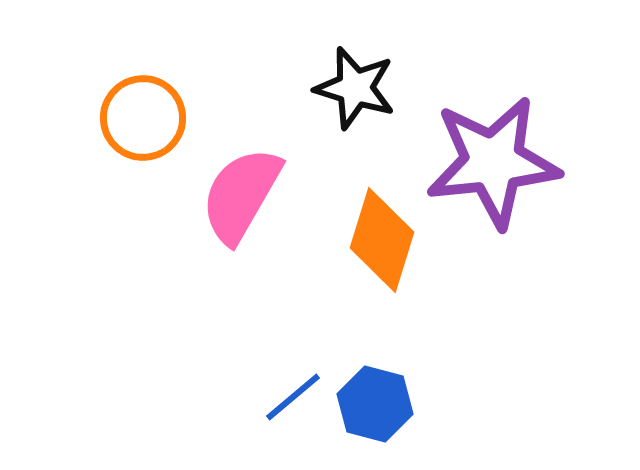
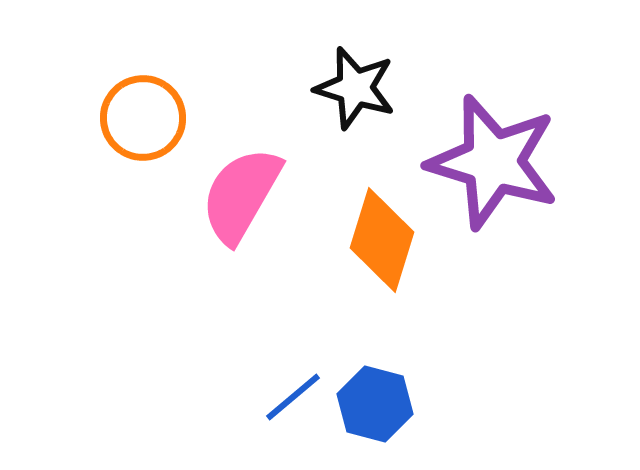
purple star: rotated 23 degrees clockwise
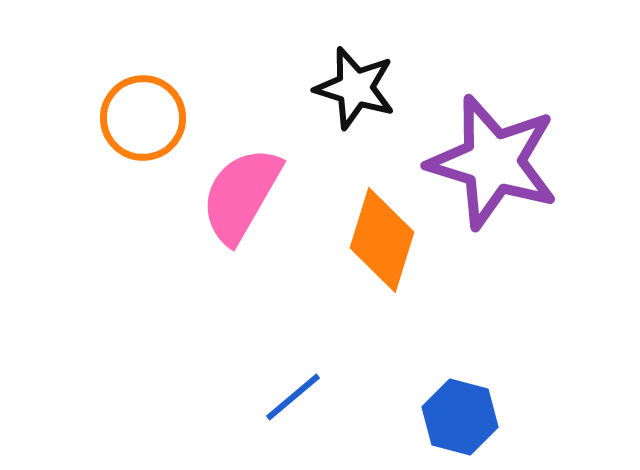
blue hexagon: moved 85 px right, 13 px down
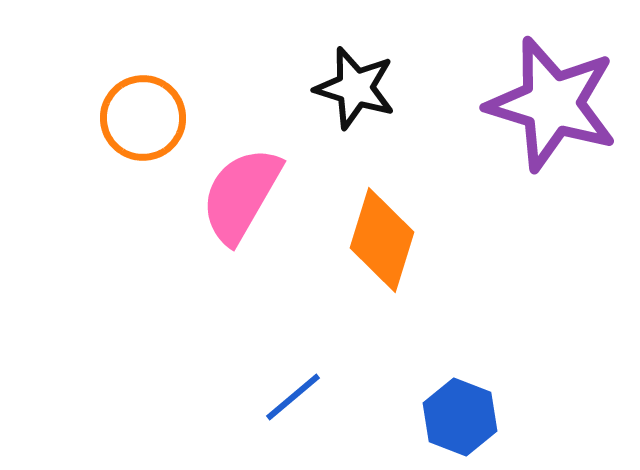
purple star: moved 59 px right, 58 px up
blue hexagon: rotated 6 degrees clockwise
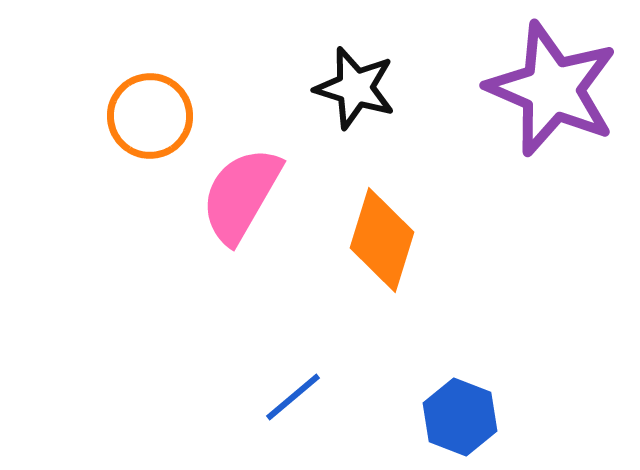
purple star: moved 15 px up; rotated 6 degrees clockwise
orange circle: moved 7 px right, 2 px up
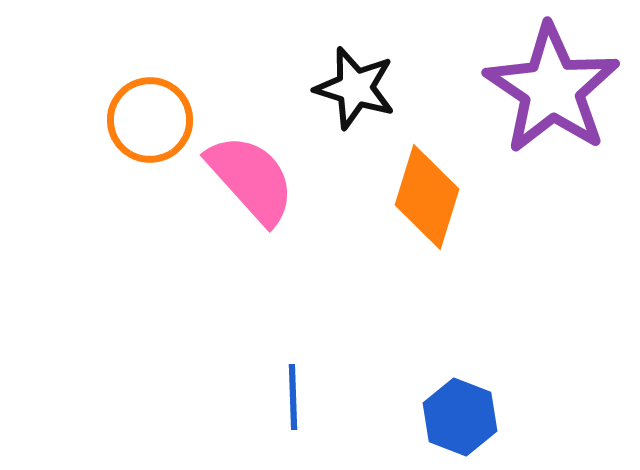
purple star: rotated 11 degrees clockwise
orange circle: moved 4 px down
pink semicircle: moved 10 px right, 16 px up; rotated 108 degrees clockwise
orange diamond: moved 45 px right, 43 px up
blue line: rotated 52 degrees counterclockwise
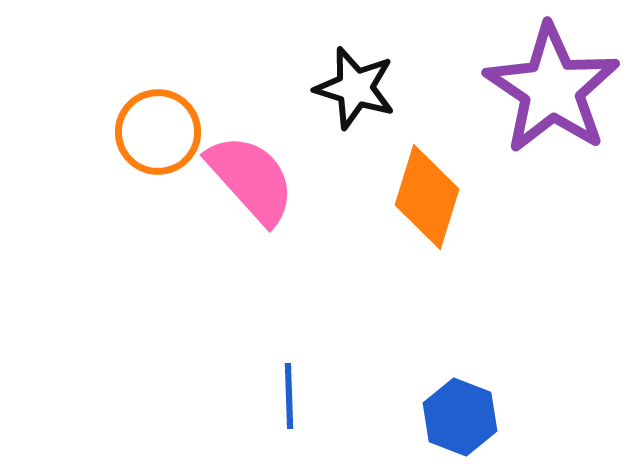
orange circle: moved 8 px right, 12 px down
blue line: moved 4 px left, 1 px up
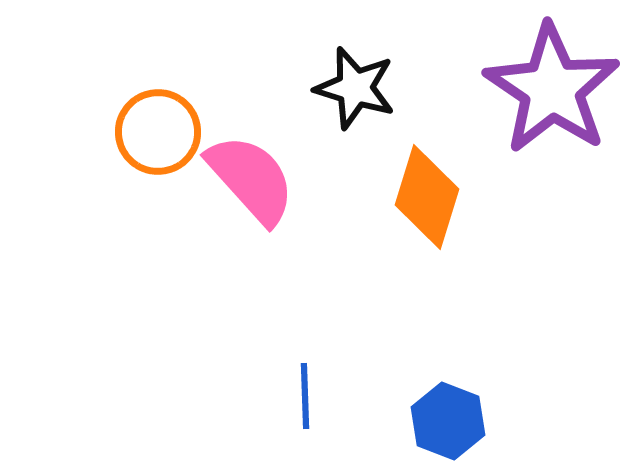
blue line: moved 16 px right
blue hexagon: moved 12 px left, 4 px down
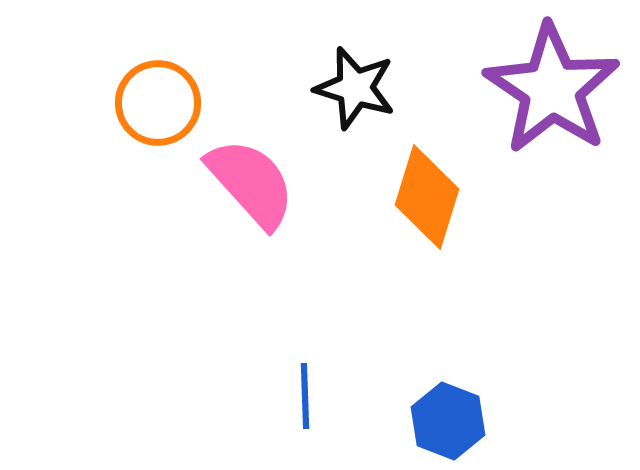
orange circle: moved 29 px up
pink semicircle: moved 4 px down
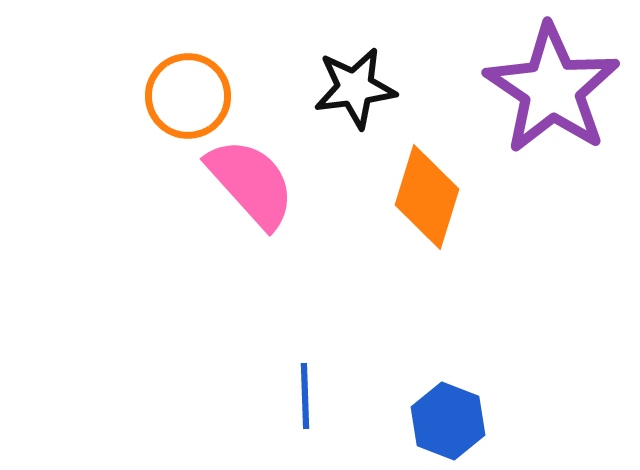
black star: rotated 24 degrees counterclockwise
orange circle: moved 30 px right, 7 px up
